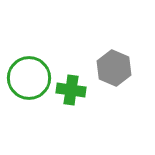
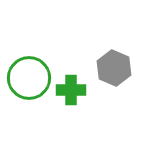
green cross: rotated 8 degrees counterclockwise
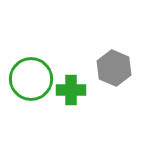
green circle: moved 2 px right, 1 px down
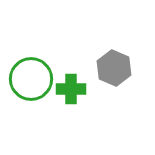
green cross: moved 1 px up
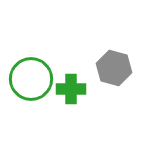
gray hexagon: rotated 8 degrees counterclockwise
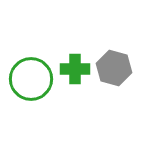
green cross: moved 4 px right, 20 px up
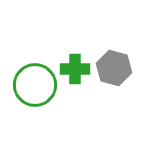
green circle: moved 4 px right, 6 px down
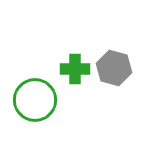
green circle: moved 15 px down
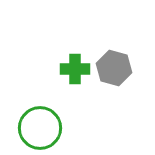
green circle: moved 5 px right, 28 px down
